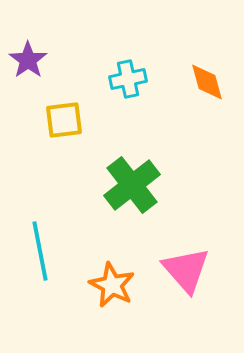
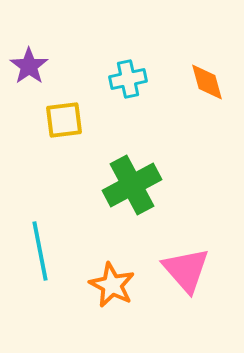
purple star: moved 1 px right, 6 px down
green cross: rotated 10 degrees clockwise
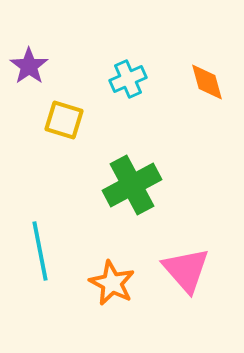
cyan cross: rotated 12 degrees counterclockwise
yellow square: rotated 24 degrees clockwise
orange star: moved 2 px up
